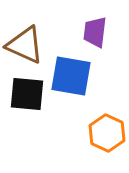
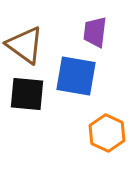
brown triangle: rotated 12 degrees clockwise
blue square: moved 5 px right
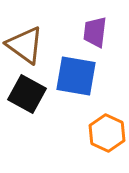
black square: rotated 24 degrees clockwise
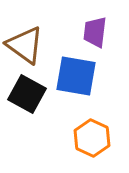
orange hexagon: moved 15 px left, 5 px down
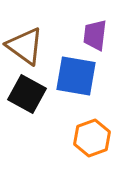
purple trapezoid: moved 3 px down
brown triangle: moved 1 px down
orange hexagon: rotated 15 degrees clockwise
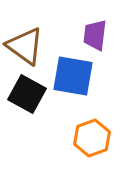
blue square: moved 3 px left
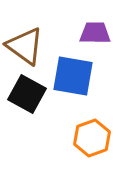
purple trapezoid: moved 2 px up; rotated 84 degrees clockwise
